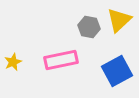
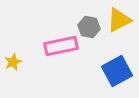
yellow triangle: rotated 16 degrees clockwise
pink rectangle: moved 14 px up
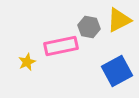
yellow star: moved 14 px right
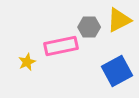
gray hexagon: rotated 10 degrees counterclockwise
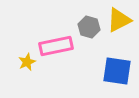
gray hexagon: rotated 15 degrees clockwise
pink rectangle: moved 5 px left
blue square: rotated 36 degrees clockwise
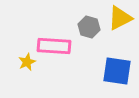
yellow triangle: moved 1 px right, 2 px up
pink rectangle: moved 2 px left; rotated 16 degrees clockwise
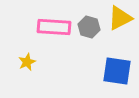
pink rectangle: moved 19 px up
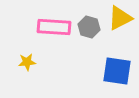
yellow star: rotated 18 degrees clockwise
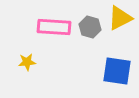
gray hexagon: moved 1 px right
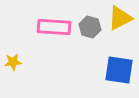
yellow star: moved 14 px left
blue square: moved 2 px right, 1 px up
